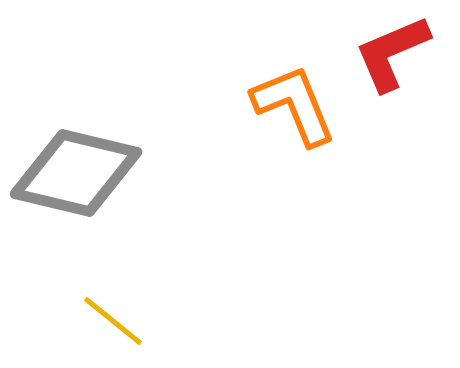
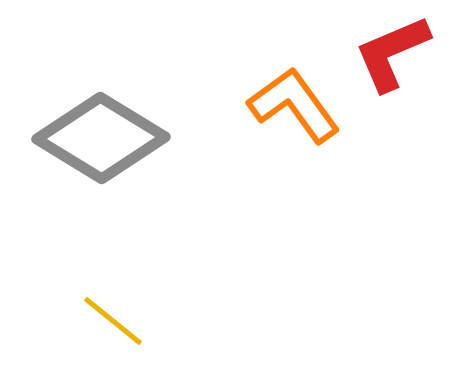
orange L-shape: rotated 14 degrees counterclockwise
gray diamond: moved 25 px right, 35 px up; rotated 18 degrees clockwise
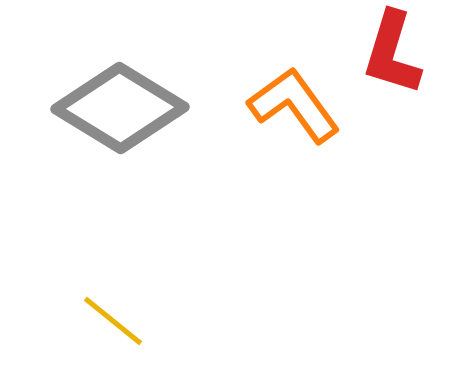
red L-shape: rotated 50 degrees counterclockwise
gray diamond: moved 19 px right, 30 px up
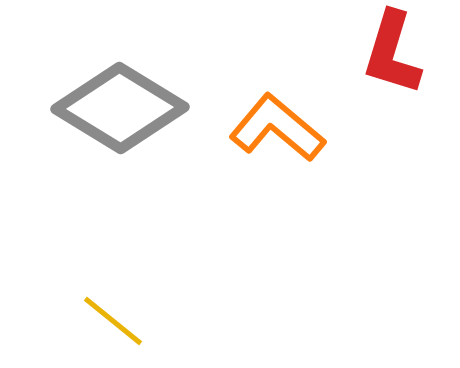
orange L-shape: moved 17 px left, 23 px down; rotated 14 degrees counterclockwise
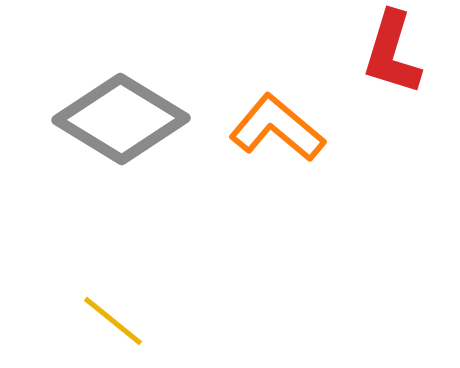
gray diamond: moved 1 px right, 11 px down
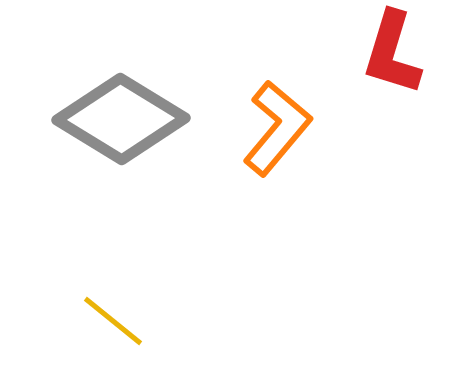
orange L-shape: rotated 90 degrees clockwise
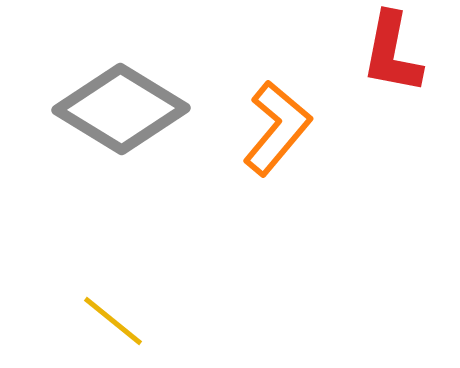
red L-shape: rotated 6 degrees counterclockwise
gray diamond: moved 10 px up
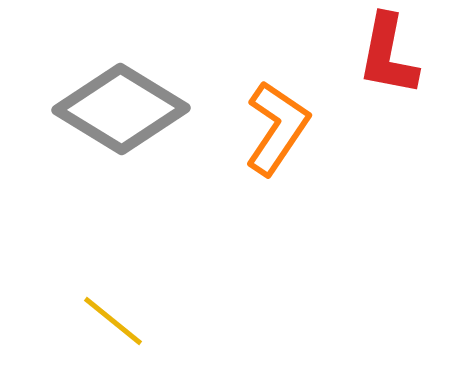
red L-shape: moved 4 px left, 2 px down
orange L-shape: rotated 6 degrees counterclockwise
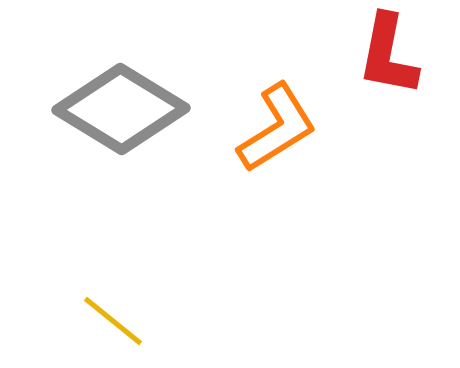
orange L-shape: rotated 24 degrees clockwise
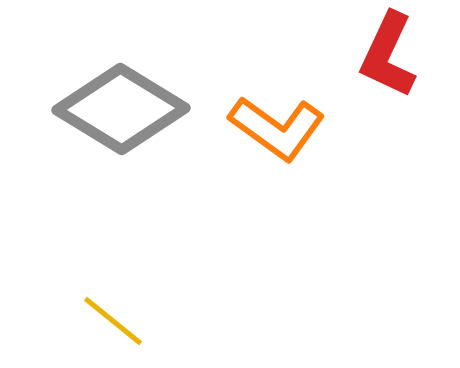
red L-shape: rotated 14 degrees clockwise
orange L-shape: rotated 68 degrees clockwise
